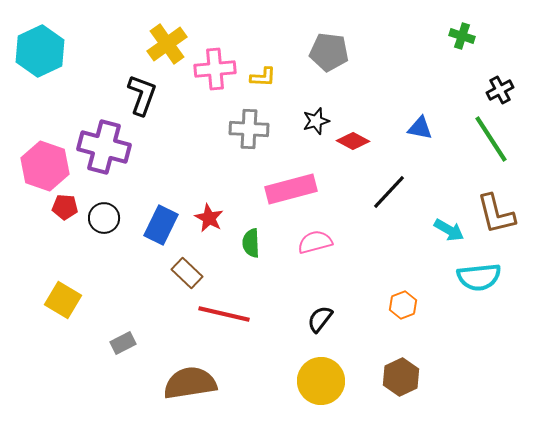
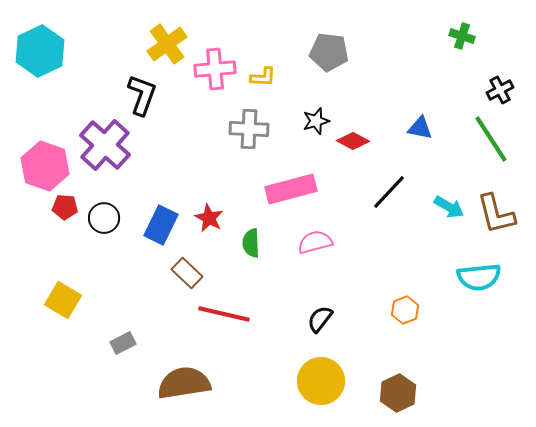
purple cross: moved 1 px right, 2 px up; rotated 27 degrees clockwise
cyan arrow: moved 23 px up
orange hexagon: moved 2 px right, 5 px down
brown hexagon: moved 3 px left, 16 px down
brown semicircle: moved 6 px left
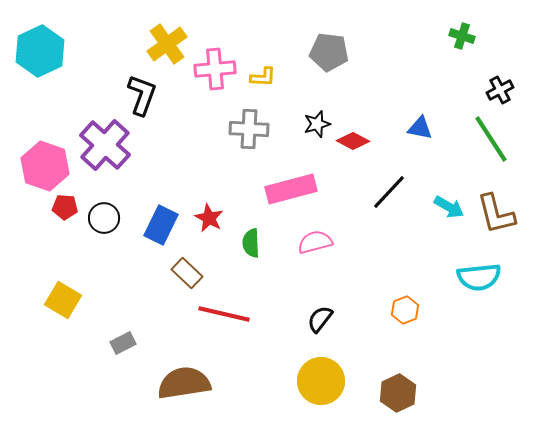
black star: moved 1 px right, 3 px down
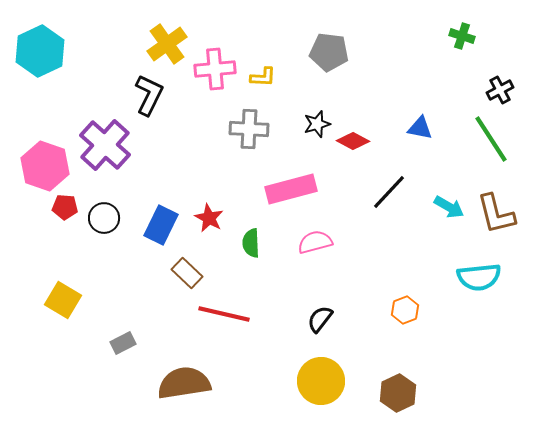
black L-shape: moved 7 px right; rotated 6 degrees clockwise
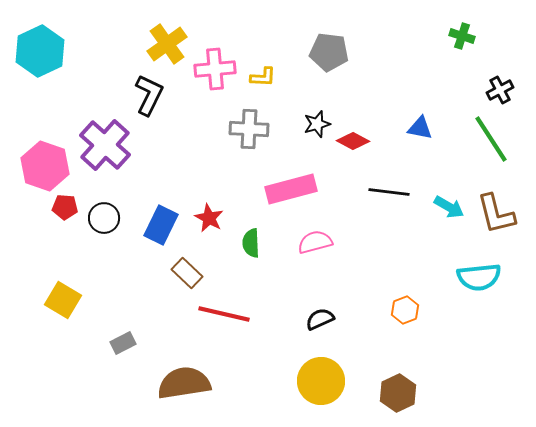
black line: rotated 54 degrees clockwise
black semicircle: rotated 28 degrees clockwise
